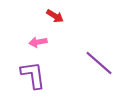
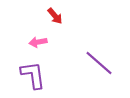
red arrow: rotated 18 degrees clockwise
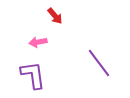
purple line: rotated 12 degrees clockwise
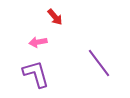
red arrow: moved 1 px down
purple L-shape: moved 3 px right, 1 px up; rotated 8 degrees counterclockwise
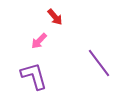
pink arrow: moved 1 px right, 1 px up; rotated 36 degrees counterclockwise
purple L-shape: moved 2 px left, 2 px down
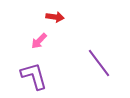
red arrow: rotated 42 degrees counterclockwise
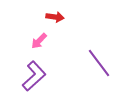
purple L-shape: rotated 64 degrees clockwise
